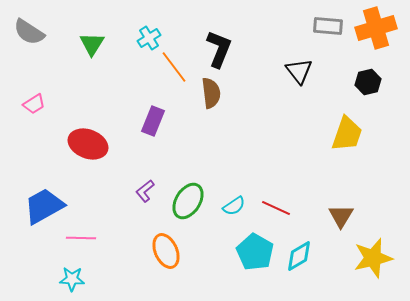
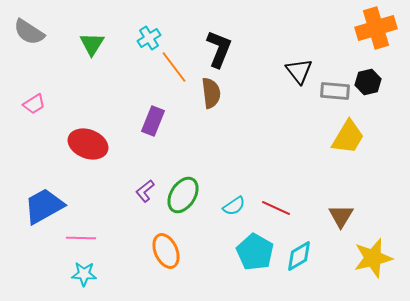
gray rectangle: moved 7 px right, 65 px down
yellow trapezoid: moved 1 px right, 3 px down; rotated 12 degrees clockwise
green ellipse: moved 5 px left, 6 px up
cyan star: moved 12 px right, 5 px up
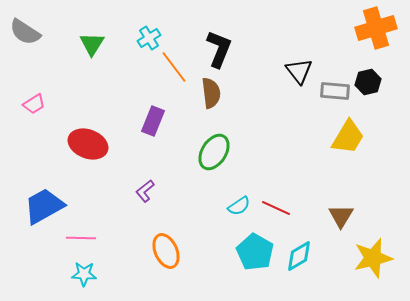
gray semicircle: moved 4 px left
green ellipse: moved 31 px right, 43 px up
cyan semicircle: moved 5 px right
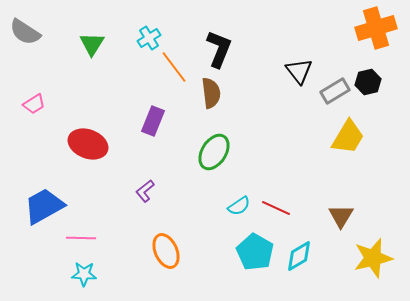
gray rectangle: rotated 36 degrees counterclockwise
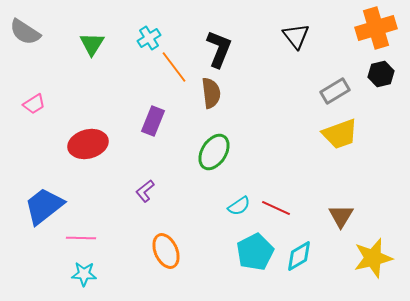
black triangle: moved 3 px left, 35 px up
black hexagon: moved 13 px right, 8 px up
yellow trapezoid: moved 8 px left, 3 px up; rotated 39 degrees clockwise
red ellipse: rotated 36 degrees counterclockwise
blue trapezoid: rotated 9 degrees counterclockwise
cyan pentagon: rotated 15 degrees clockwise
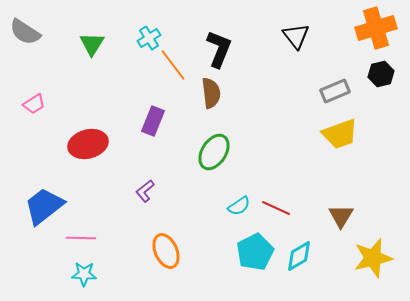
orange line: moved 1 px left, 2 px up
gray rectangle: rotated 8 degrees clockwise
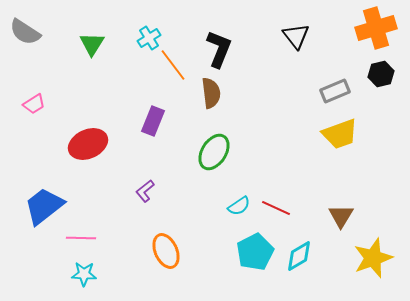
red ellipse: rotated 9 degrees counterclockwise
yellow star: rotated 6 degrees counterclockwise
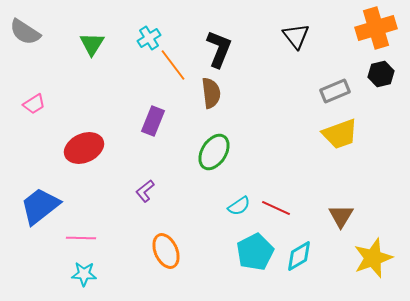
red ellipse: moved 4 px left, 4 px down
blue trapezoid: moved 4 px left
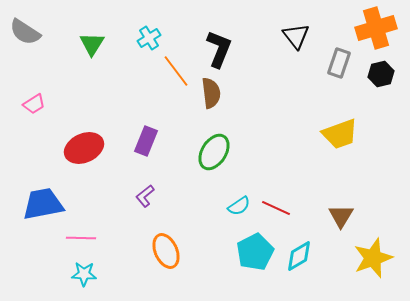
orange line: moved 3 px right, 6 px down
gray rectangle: moved 4 px right, 28 px up; rotated 48 degrees counterclockwise
purple rectangle: moved 7 px left, 20 px down
purple L-shape: moved 5 px down
blue trapezoid: moved 3 px right, 2 px up; rotated 27 degrees clockwise
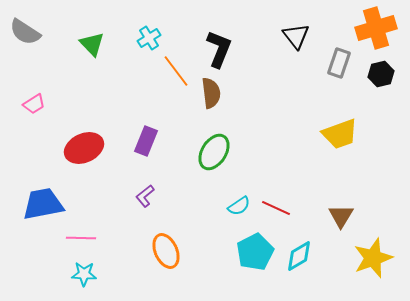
green triangle: rotated 16 degrees counterclockwise
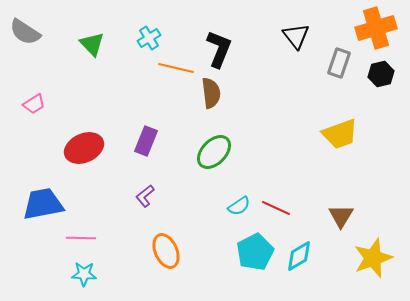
orange line: moved 3 px up; rotated 40 degrees counterclockwise
green ellipse: rotated 12 degrees clockwise
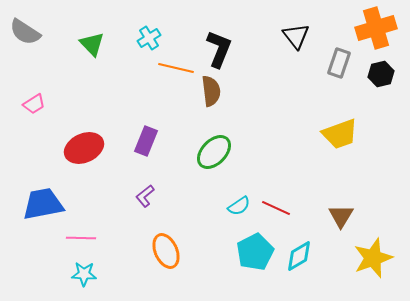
brown semicircle: moved 2 px up
